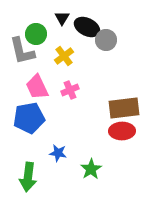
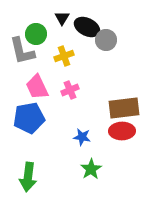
yellow cross: rotated 18 degrees clockwise
blue star: moved 24 px right, 16 px up
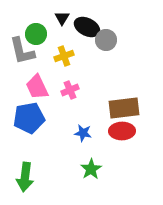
blue star: moved 1 px right, 4 px up
green arrow: moved 3 px left
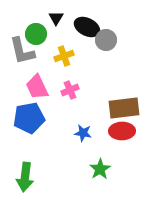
black triangle: moved 6 px left
green star: moved 9 px right
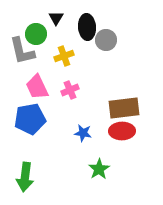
black ellipse: rotated 60 degrees clockwise
blue pentagon: moved 1 px right, 1 px down
green star: moved 1 px left
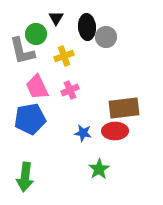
gray circle: moved 3 px up
red ellipse: moved 7 px left
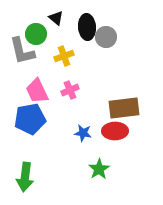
black triangle: rotated 21 degrees counterclockwise
pink trapezoid: moved 4 px down
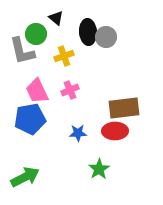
black ellipse: moved 1 px right, 5 px down
blue star: moved 5 px left; rotated 12 degrees counterclockwise
green arrow: rotated 124 degrees counterclockwise
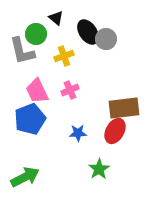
black ellipse: rotated 30 degrees counterclockwise
gray circle: moved 2 px down
blue pentagon: rotated 12 degrees counterclockwise
red ellipse: rotated 60 degrees counterclockwise
